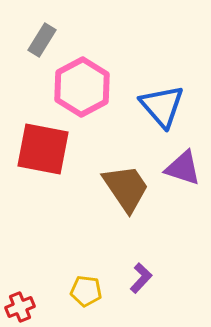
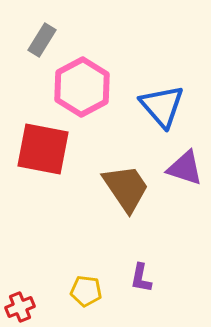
purple triangle: moved 2 px right
purple L-shape: rotated 148 degrees clockwise
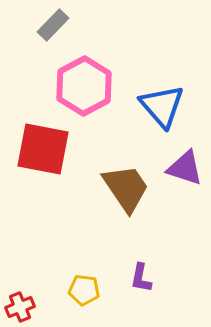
gray rectangle: moved 11 px right, 15 px up; rotated 12 degrees clockwise
pink hexagon: moved 2 px right, 1 px up
yellow pentagon: moved 2 px left, 1 px up
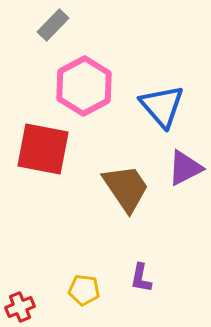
purple triangle: rotated 45 degrees counterclockwise
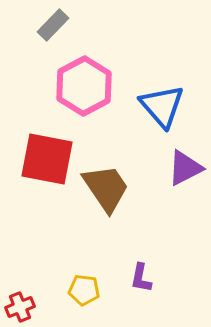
red square: moved 4 px right, 10 px down
brown trapezoid: moved 20 px left
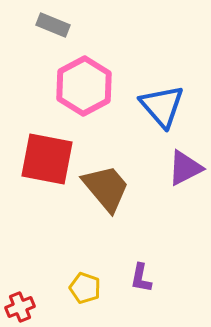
gray rectangle: rotated 68 degrees clockwise
brown trapezoid: rotated 6 degrees counterclockwise
yellow pentagon: moved 1 px right, 2 px up; rotated 12 degrees clockwise
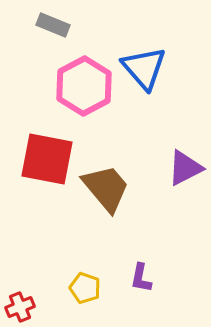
blue triangle: moved 18 px left, 38 px up
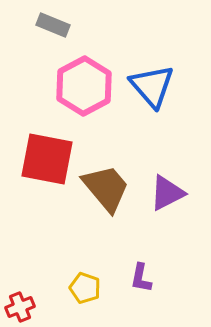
blue triangle: moved 8 px right, 18 px down
purple triangle: moved 18 px left, 25 px down
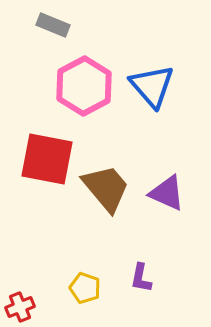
purple triangle: rotated 51 degrees clockwise
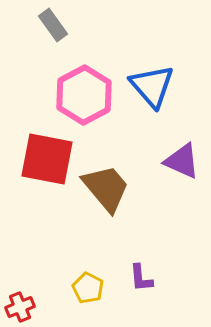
gray rectangle: rotated 32 degrees clockwise
pink hexagon: moved 9 px down
purple triangle: moved 15 px right, 32 px up
purple L-shape: rotated 16 degrees counterclockwise
yellow pentagon: moved 3 px right; rotated 8 degrees clockwise
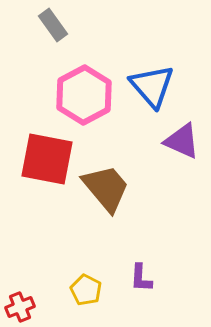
purple triangle: moved 20 px up
purple L-shape: rotated 8 degrees clockwise
yellow pentagon: moved 2 px left, 2 px down
